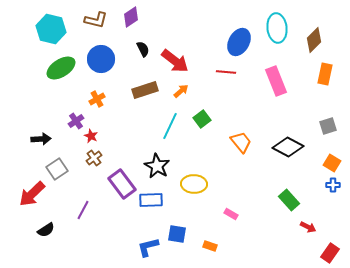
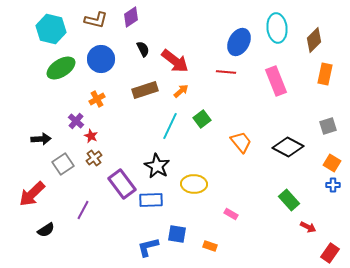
purple cross at (76, 121): rotated 14 degrees counterclockwise
gray square at (57, 169): moved 6 px right, 5 px up
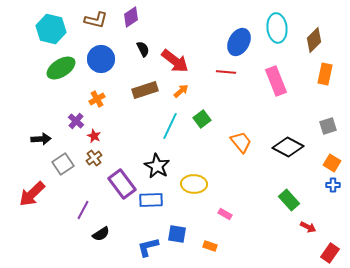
red star at (91, 136): moved 3 px right
pink rectangle at (231, 214): moved 6 px left
black semicircle at (46, 230): moved 55 px right, 4 px down
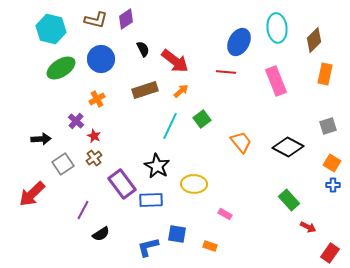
purple diamond at (131, 17): moved 5 px left, 2 px down
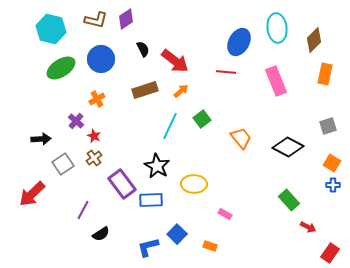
orange trapezoid at (241, 142): moved 4 px up
blue square at (177, 234): rotated 36 degrees clockwise
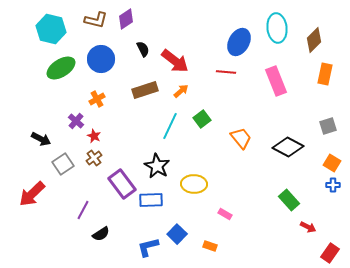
black arrow at (41, 139): rotated 30 degrees clockwise
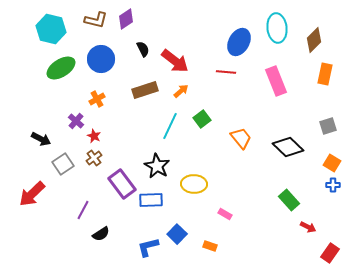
black diamond at (288, 147): rotated 16 degrees clockwise
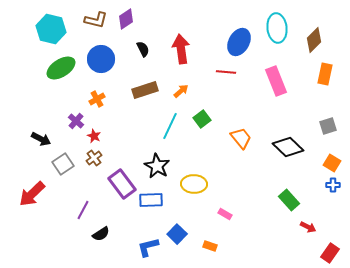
red arrow at (175, 61): moved 6 px right, 12 px up; rotated 136 degrees counterclockwise
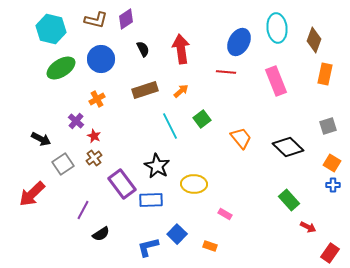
brown diamond at (314, 40): rotated 25 degrees counterclockwise
cyan line at (170, 126): rotated 52 degrees counterclockwise
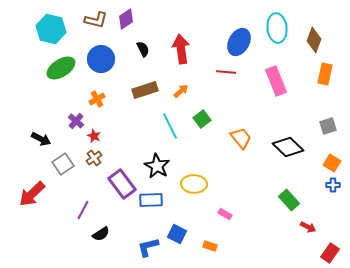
blue square at (177, 234): rotated 18 degrees counterclockwise
